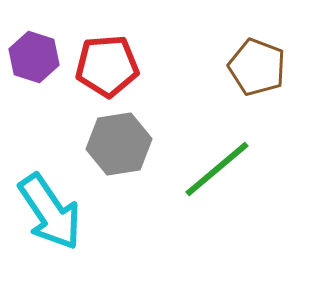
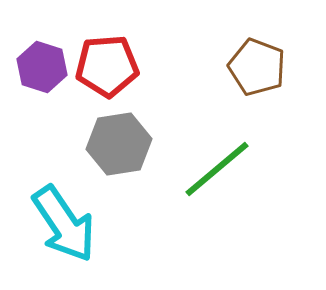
purple hexagon: moved 8 px right, 10 px down
cyan arrow: moved 14 px right, 12 px down
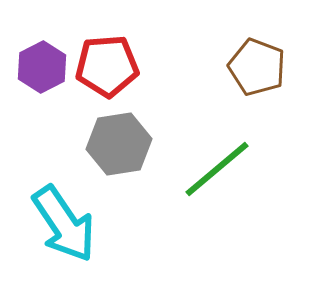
purple hexagon: rotated 15 degrees clockwise
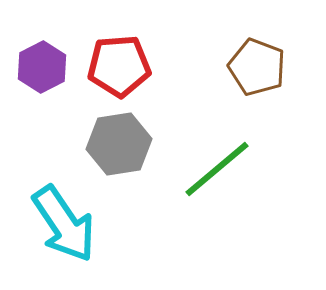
red pentagon: moved 12 px right
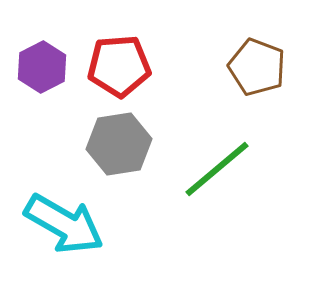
cyan arrow: rotated 26 degrees counterclockwise
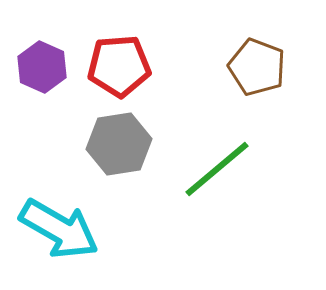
purple hexagon: rotated 9 degrees counterclockwise
cyan arrow: moved 5 px left, 5 px down
